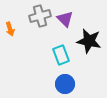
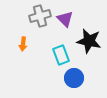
orange arrow: moved 13 px right, 15 px down; rotated 24 degrees clockwise
blue circle: moved 9 px right, 6 px up
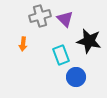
blue circle: moved 2 px right, 1 px up
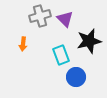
black star: rotated 25 degrees counterclockwise
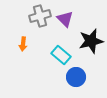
black star: moved 2 px right
cyan rectangle: rotated 30 degrees counterclockwise
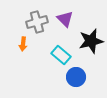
gray cross: moved 3 px left, 6 px down
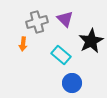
black star: rotated 15 degrees counterclockwise
blue circle: moved 4 px left, 6 px down
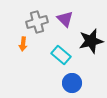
black star: rotated 15 degrees clockwise
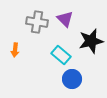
gray cross: rotated 25 degrees clockwise
orange arrow: moved 8 px left, 6 px down
blue circle: moved 4 px up
